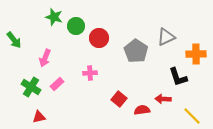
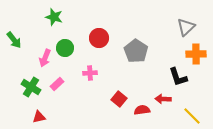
green circle: moved 11 px left, 22 px down
gray triangle: moved 20 px right, 10 px up; rotated 18 degrees counterclockwise
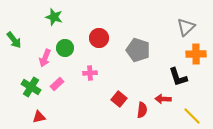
gray pentagon: moved 2 px right, 1 px up; rotated 15 degrees counterclockwise
red semicircle: rotated 105 degrees clockwise
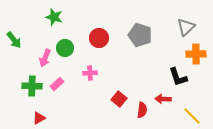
gray pentagon: moved 2 px right, 15 px up
green cross: moved 1 px right, 1 px up; rotated 30 degrees counterclockwise
red triangle: moved 1 px down; rotated 16 degrees counterclockwise
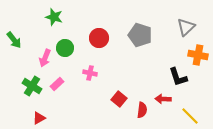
orange cross: moved 2 px right, 1 px down; rotated 12 degrees clockwise
pink cross: rotated 16 degrees clockwise
green cross: rotated 30 degrees clockwise
yellow line: moved 2 px left
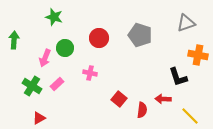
gray triangle: moved 4 px up; rotated 24 degrees clockwise
green arrow: rotated 138 degrees counterclockwise
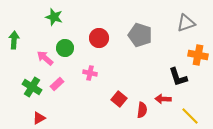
pink arrow: rotated 108 degrees clockwise
green cross: moved 1 px down
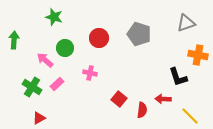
gray pentagon: moved 1 px left, 1 px up
pink arrow: moved 2 px down
